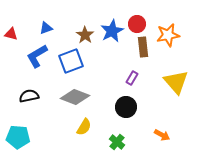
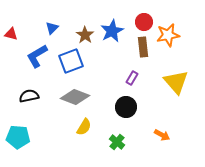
red circle: moved 7 px right, 2 px up
blue triangle: moved 6 px right; rotated 24 degrees counterclockwise
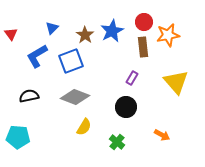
red triangle: rotated 40 degrees clockwise
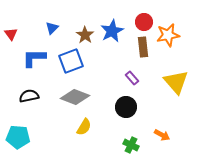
blue L-shape: moved 3 px left, 2 px down; rotated 30 degrees clockwise
purple rectangle: rotated 72 degrees counterclockwise
green cross: moved 14 px right, 3 px down; rotated 14 degrees counterclockwise
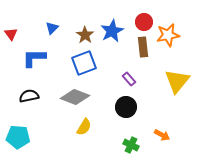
blue square: moved 13 px right, 2 px down
purple rectangle: moved 3 px left, 1 px down
yellow triangle: moved 1 px right, 1 px up; rotated 20 degrees clockwise
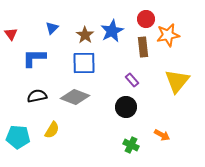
red circle: moved 2 px right, 3 px up
blue square: rotated 20 degrees clockwise
purple rectangle: moved 3 px right, 1 px down
black semicircle: moved 8 px right
yellow semicircle: moved 32 px left, 3 px down
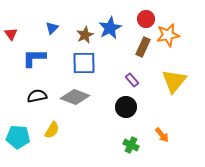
blue star: moved 2 px left, 3 px up
brown star: rotated 12 degrees clockwise
brown rectangle: rotated 30 degrees clockwise
yellow triangle: moved 3 px left
orange arrow: rotated 21 degrees clockwise
